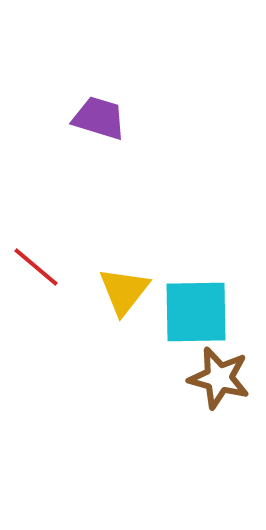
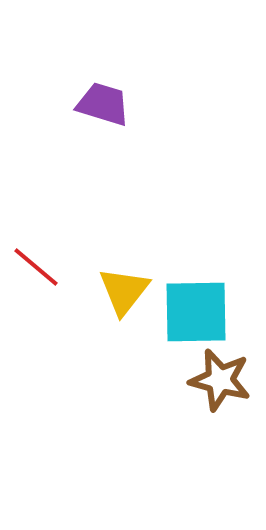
purple trapezoid: moved 4 px right, 14 px up
brown star: moved 1 px right, 2 px down
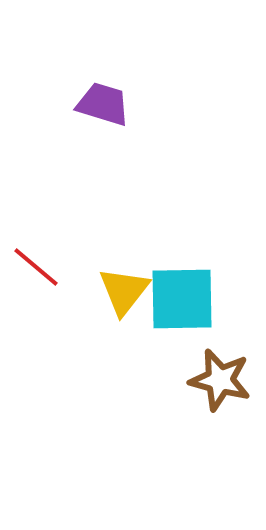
cyan square: moved 14 px left, 13 px up
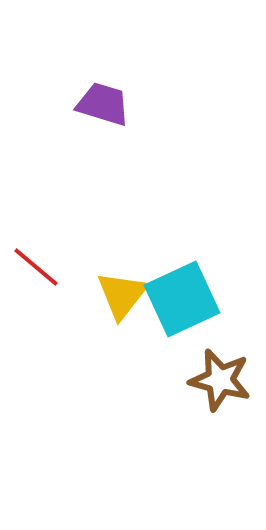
yellow triangle: moved 2 px left, 4 px down
cyan square: rotated 24 degrees counterclockwise
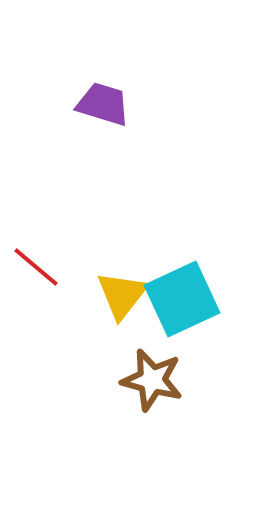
brown star: moved 68 px left
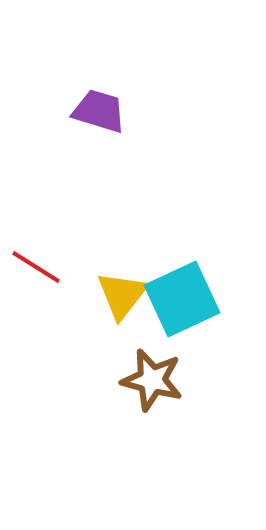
purple trapezoid: moved 4 px left, 7 px down
red line: rotated 8 degrees counterclockwise
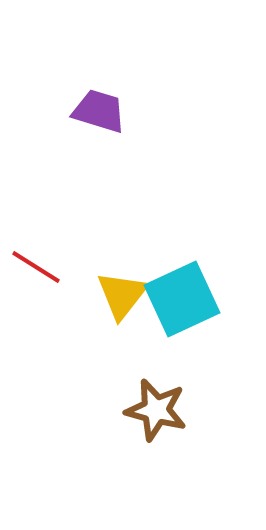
brown star: moved 4 px right, 30 px down
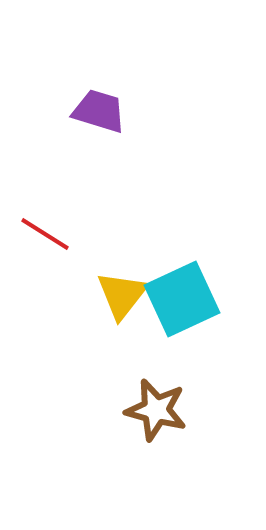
red line: moved 9 px right, 33 px up
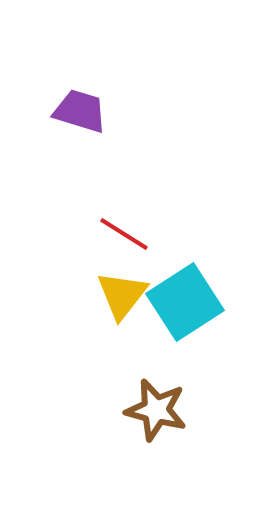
purple trapezoid: moved 19 px left
red line: moved 79 px right
cyan square: moved 3 px right, 3 px down; rotated 8 degrees counterclockwise
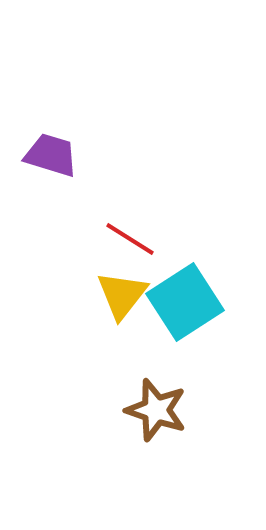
purple trapezoid: moved 29 px left, 44 px down
red line: moved 6 px right, 5 px down
brown star: rotated 4 degrees clockwise
